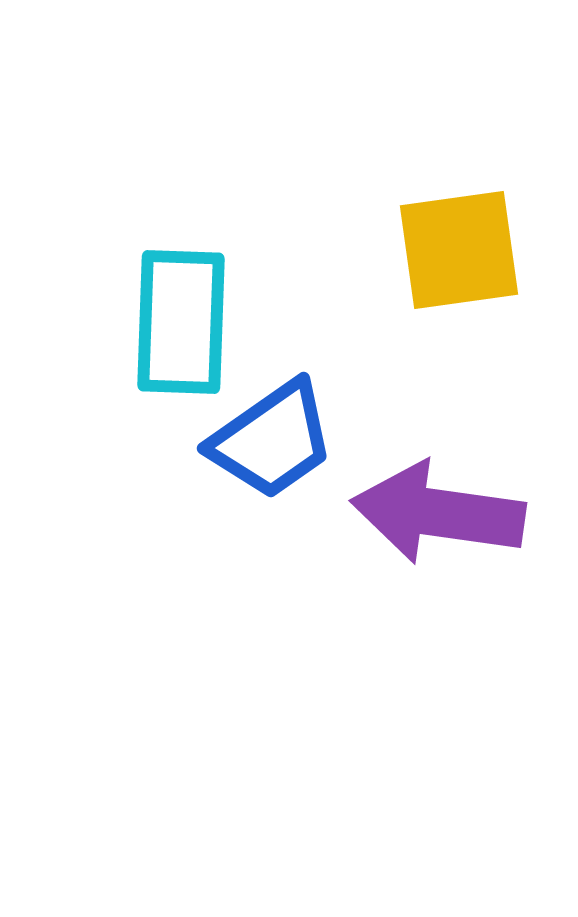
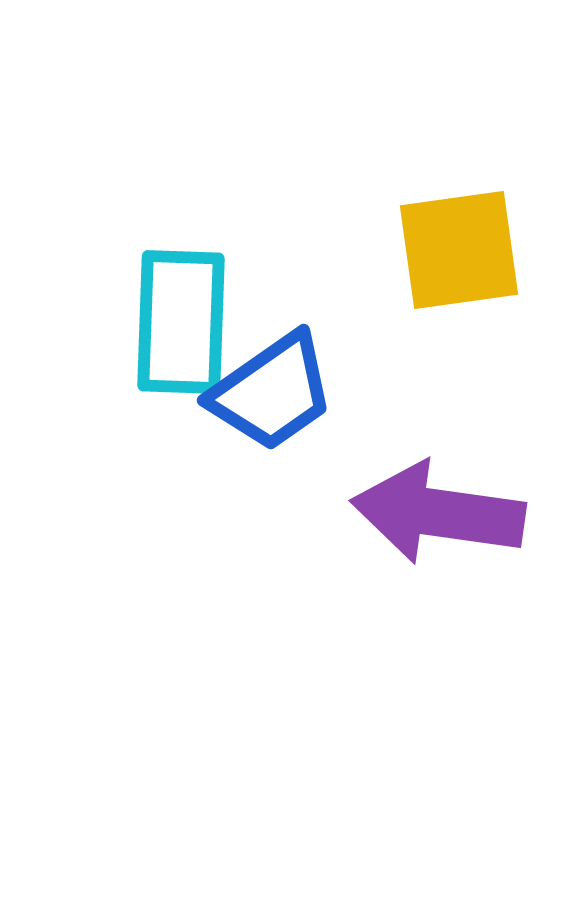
blue trapezoid: moved 48 px up
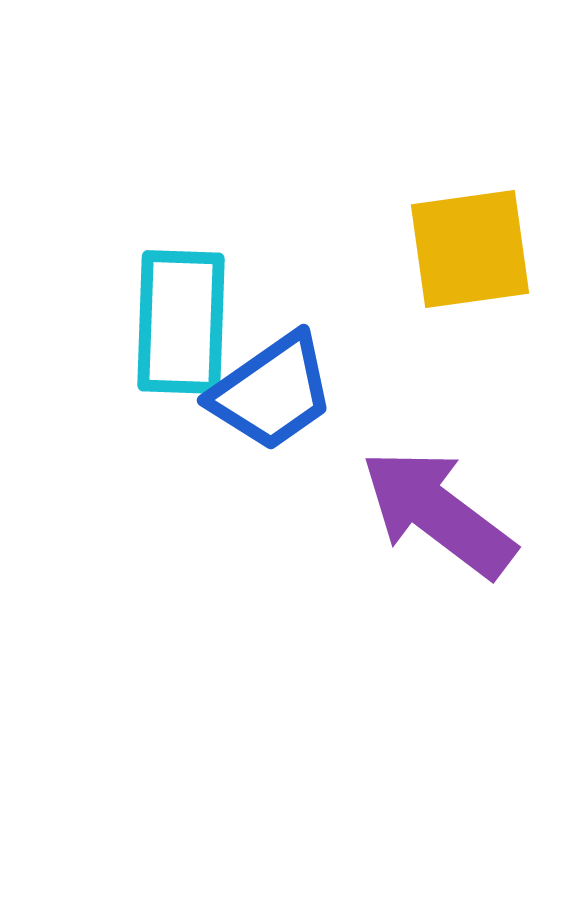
yellow square: moved 11 px right, 1 px up
purple arrow: rotated 29 degrees clockwise
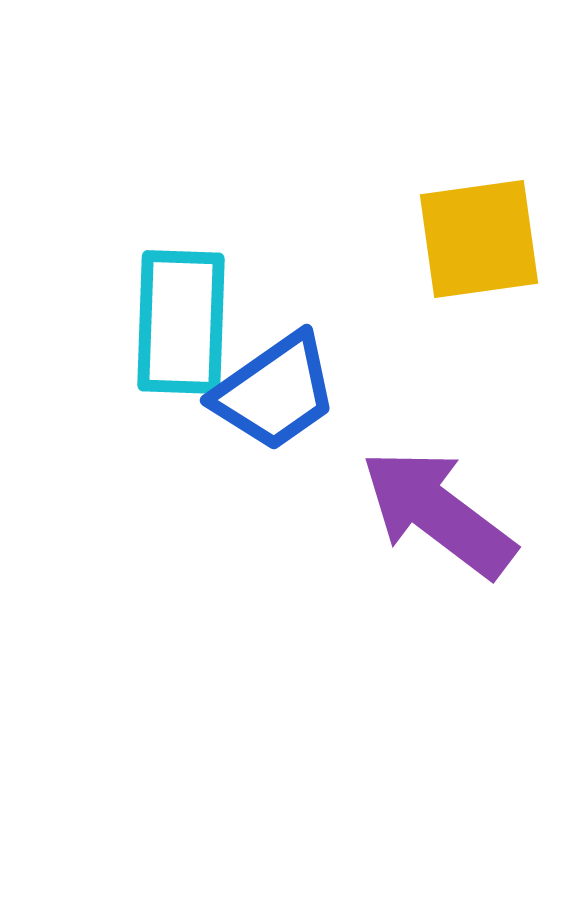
yellow square: moved 9 px right, 10 px up
blue trapezoid: moved 3 px right
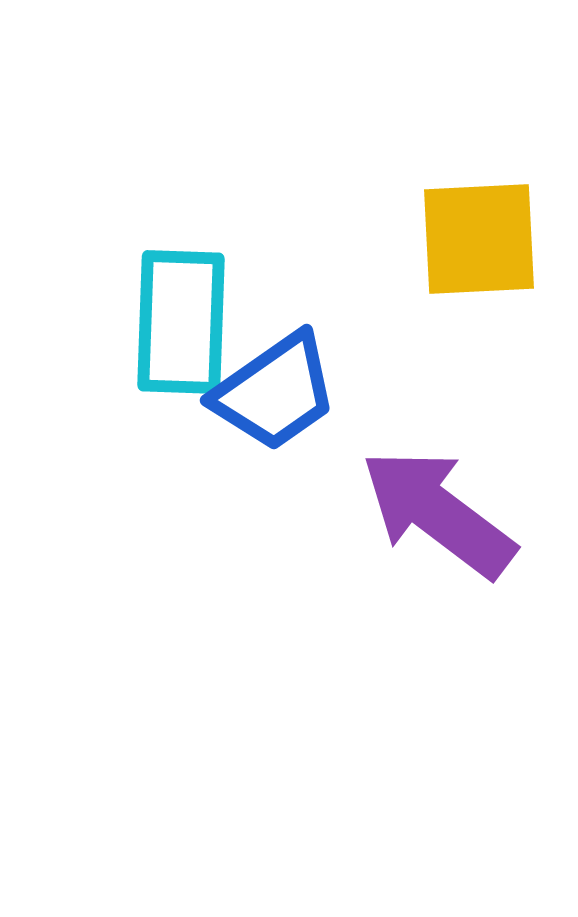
yellow square: rotated 5 degrees clockwise
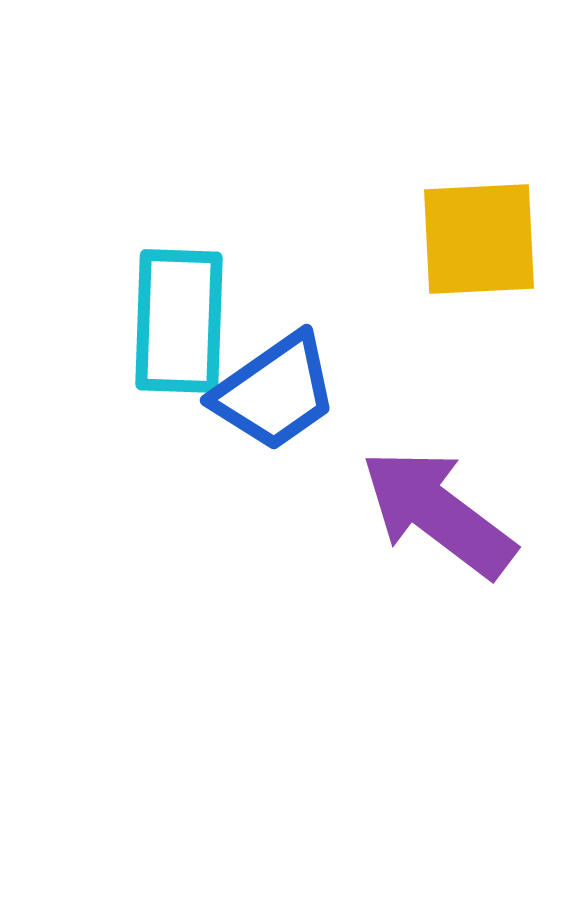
cyan rectangle: moved 2 px left, 1 px up
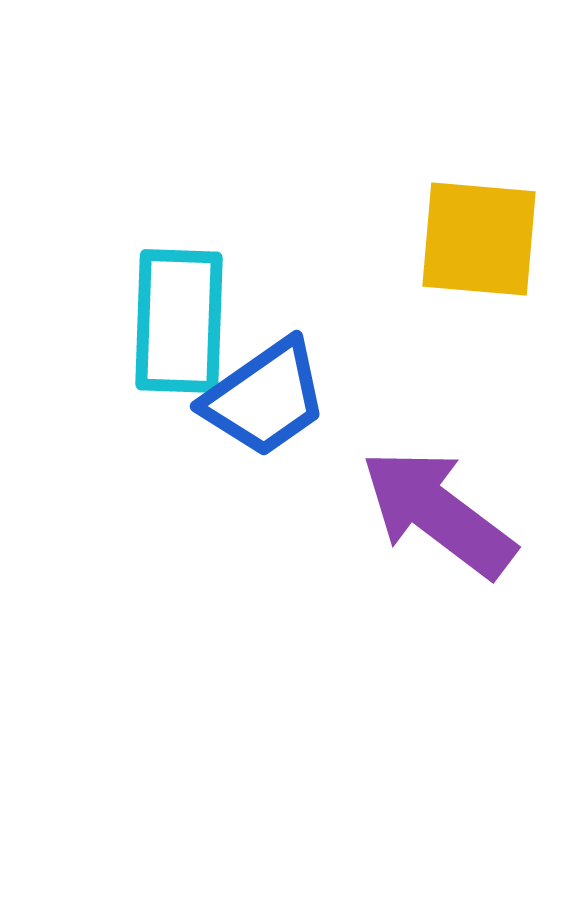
yellow square: rotated 8 degrees clockwise
blue trapezoid: moved 10 px left, 6 px down
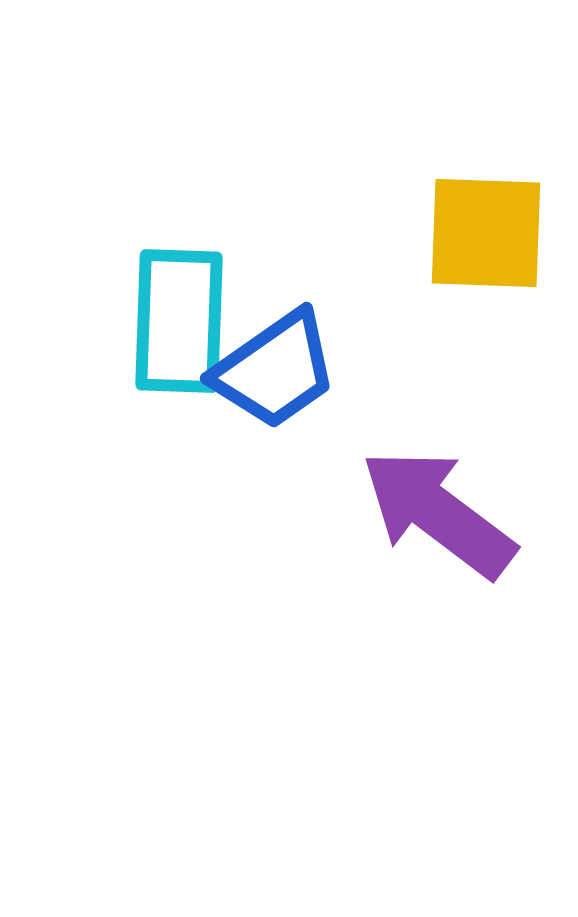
yellow square: moved 7 px right, 6 px up; rotated 3 degrees counterclockwise
blue trapezoid: moved 10 px right, 28 px up
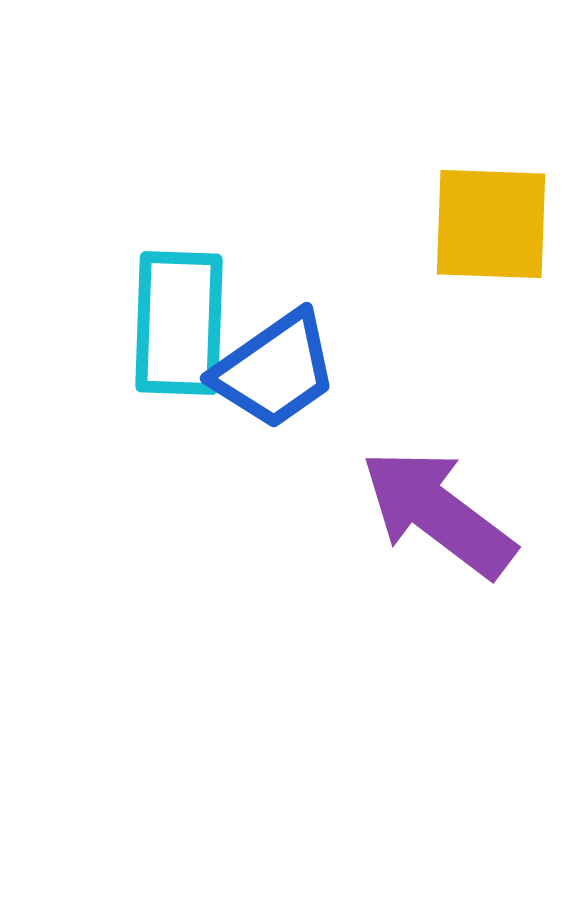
yellow square: moved 5 px right, 9 px up
cyan rectangle: moved 2 px down
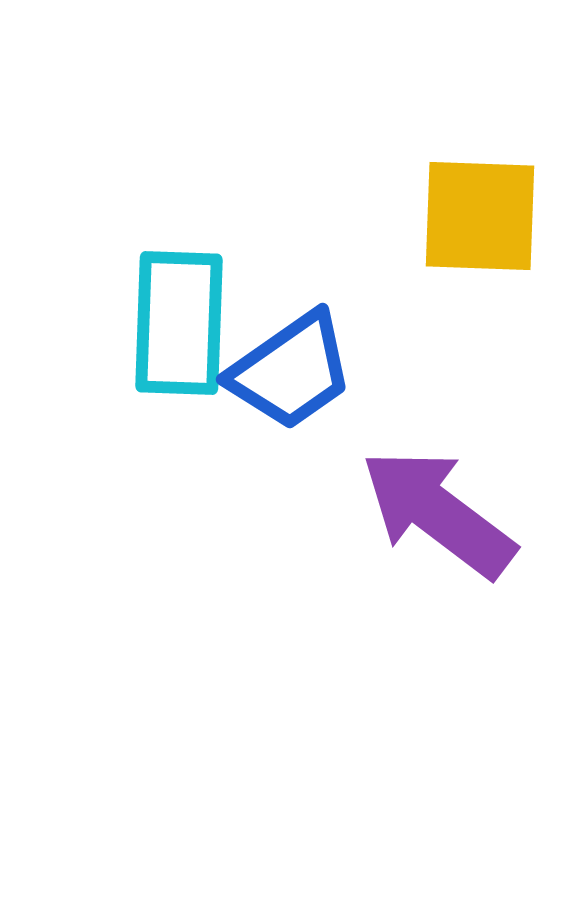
yellow square: moved 11 px left, 8 px up
blue trapezoid: moved 16 px right, 1 px down
